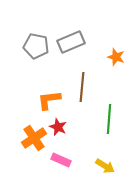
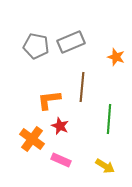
red star: moved 2 px right, 1 px up
orange cross: moved 2 px left, 1 px down; rotated 20 degrees counterclockwise
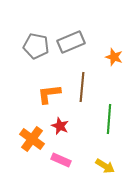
orange star: moved 2 px left
orange L-shape: moved 6 px up
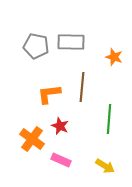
gray rectangle: rotated 24 degrees clockwise
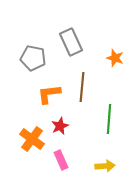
gray rectangle: rotated 64 degrees clockwise
gray pentagon: moved 3 px left, 12 px down
orange star: moved 1 px right, 1 px down
red star: rotated 24 degrees clockwise
pink rectangle: rotated 42 degrees clockwise
yellow arrow: rotated 36 degrees counterclockwise
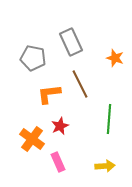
brown line: moved 2 px left, 3 px up; rotated 32 degrees counterclockwise
pink rectangle: moved 3 px left, 2 px down
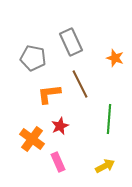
yellow arrow: rotated 24 degrees counterclockwise
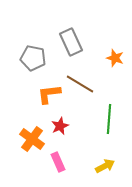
brown line: rotated 32 degrees counterclockwise
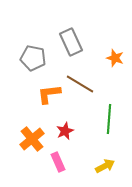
red star: moved 5 px right, 5 px down
orange cross: rotated 15 degrees clockwise
